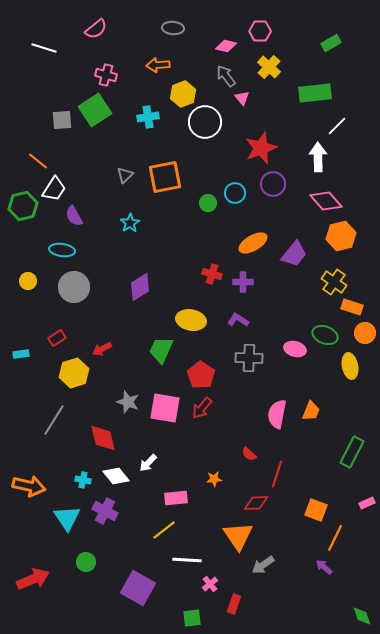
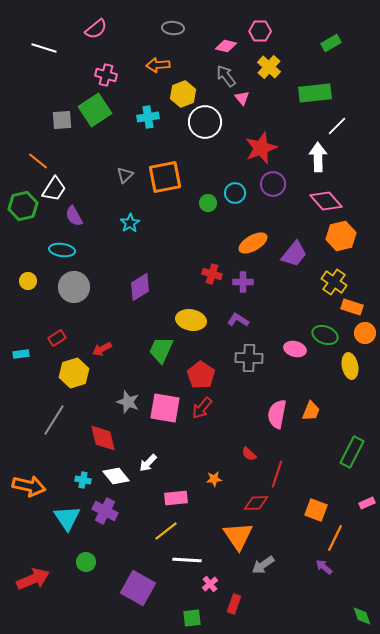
yellow line at (164, 530): moved 2 px right, 1 px down
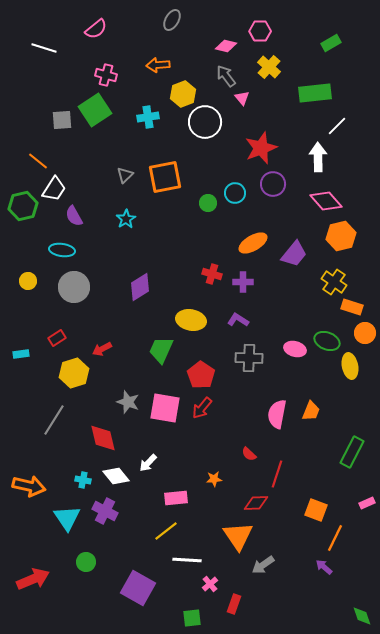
gray ellipse at (173, 28): moved 1 px left, 8 px up; rotated 65 degrees counterclockwise
cyan star at (130, 223): moved 4 px left, 4 px up
green ellipse at (325, 335): moved 2 px right, 6 px down
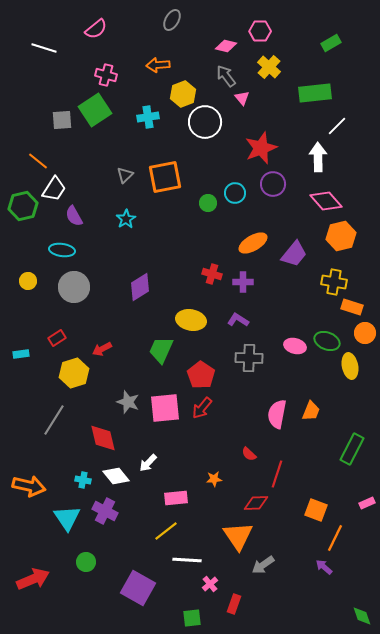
yellow cross at (334, 282): rotated 25 degrees counterclockwise
pink ellipse at (295, 349): moved 3 px up
pink square at (165, 408): rotated 16 degrees counterclockwise
green rectangle at (352, 452): moved 3 px up
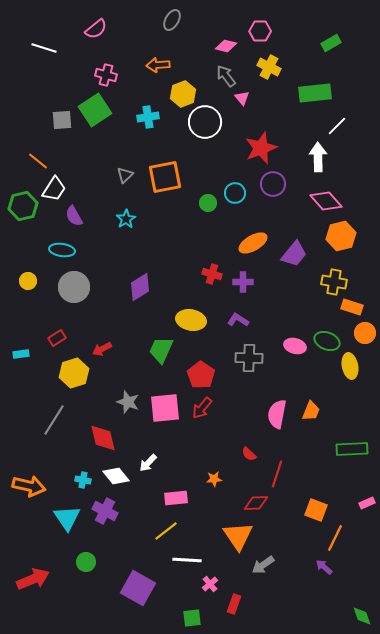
yellow cross at (269, 67): rotated 15 degrees counterclockwise
green rectangle at (352, 449): rotated 60 degrees clockwise
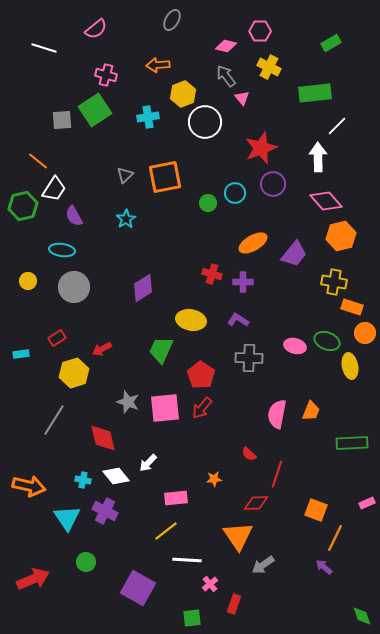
purple diamond at (140, 287): moved 3 px right, 1 px down
green rectangle at (352, 449): moved 6 px up
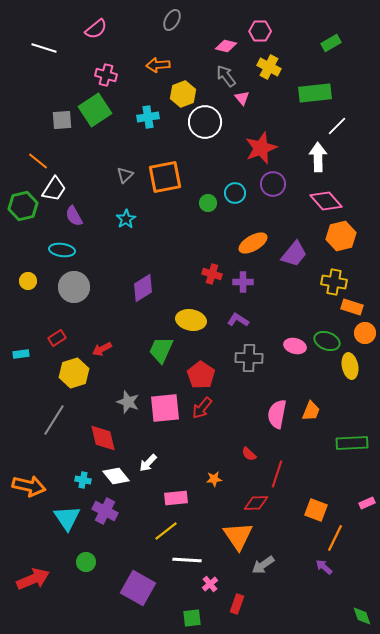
red rectangle at (234, 604): moved 3 px right
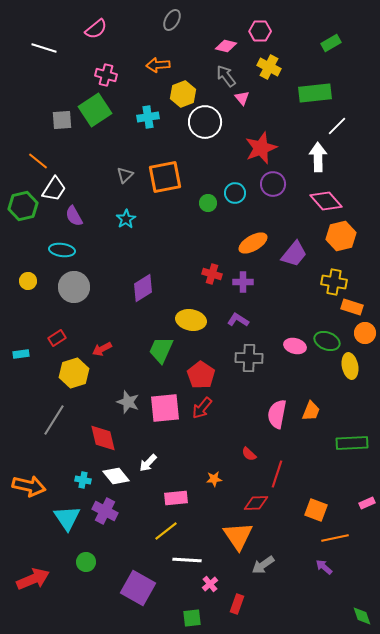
orange line at (335, 538): rotated 52 degrees clockwise
